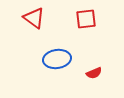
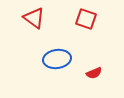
red square: rotated 25 degrees clockwise
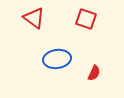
red semicircle: rotated 42 degrees counterclockwise
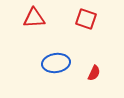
red triangle: rotated 40 degrees counterclockwise
blue ellipse: moved 1 px left, 4 px down
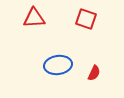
blue ellipse: moved 2 px right, 2 px down
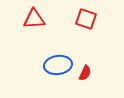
red triangle: moved 1 px down
red semicircle: moved 9 px left
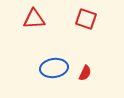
blue ellipse: moved 4 px left, 3 px down
